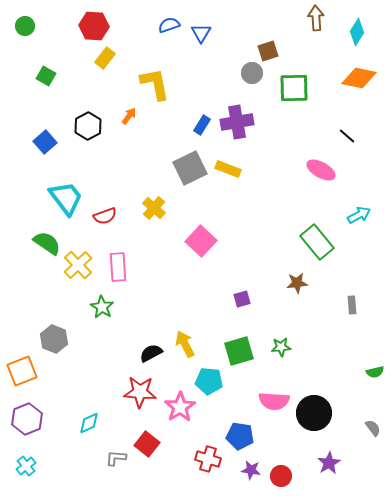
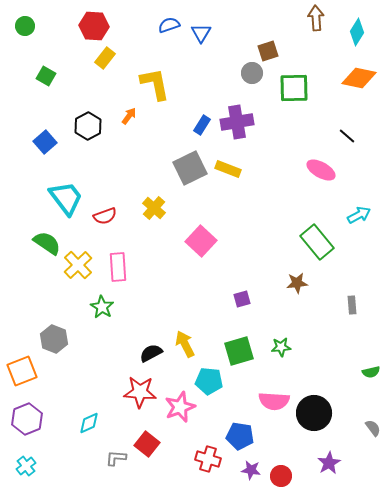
green semicircle at (375, 372): moved 4 px left
pink star at (180, 407): rotated 12 degrees clockwise
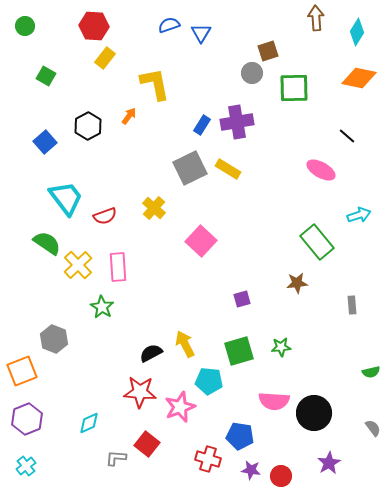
yellow rectangle at (228, 169): rotated 10 degrees clockwise
cyan arrow at (359, 215): rotated 10 degrees clockwise
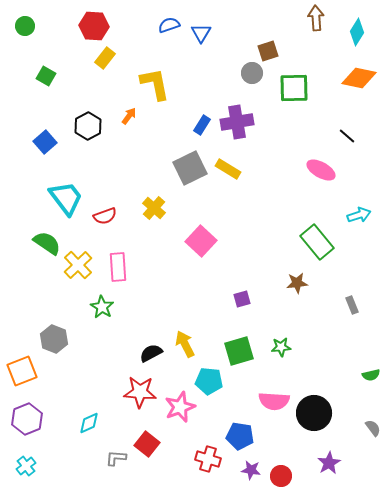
gray rectangle at (352, 305): rotated 18 degrees counterclockwise
green semicircle at (371, 372): moved 3 px down
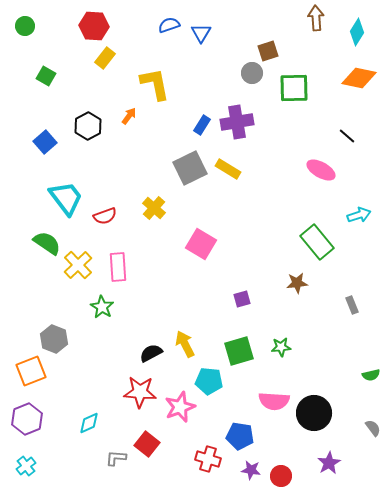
pink square at (201, 241): moved 3 px down; rotated 12 degrees counterclockwise
orange square at (22, 371): moved 9 px right
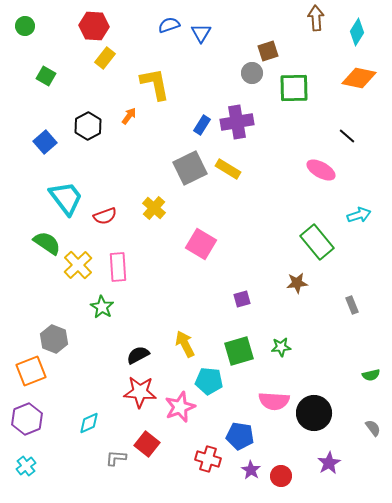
black semicircle at (151, 353): moved 13 px left, 2 px down
purple star at (251, 470): rotated 24 degrees clockwise
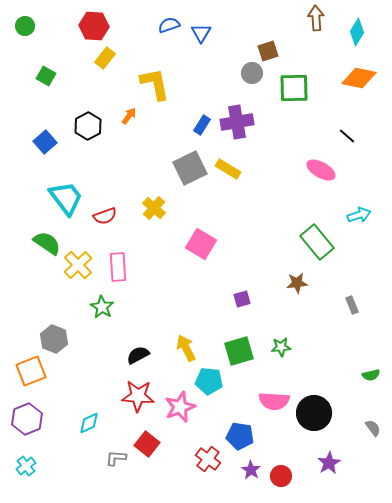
yellow arrow at (185, 344): moved 1 px right, 4 px down
red star at (140, 392): moved 2 px left, 4 px down
red cross at (208, 459): rotated 20 degrees clockwise
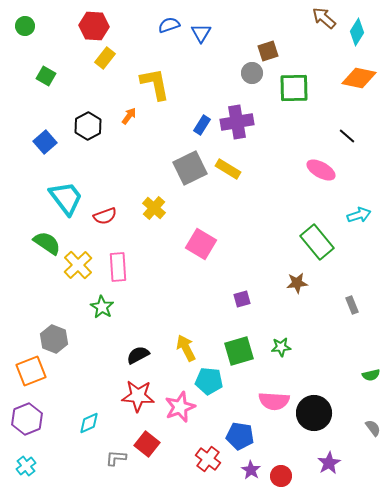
brown arrow at (316, 18): moved 8 px right; rotated 45 degrees counterclockwise
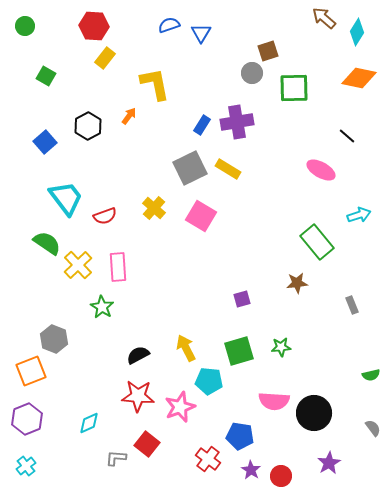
pink square at (201, 244): moved 28 px up
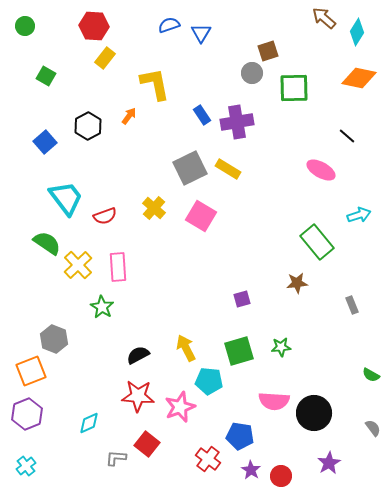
blue rectangle at (202, 125): moved 10 px up; rotated 66 degrees counterclockwise
green semicircle at (371, 375): rotated 42 degrees clockwise
purple hexagon at (27, 419): moved 5 px up
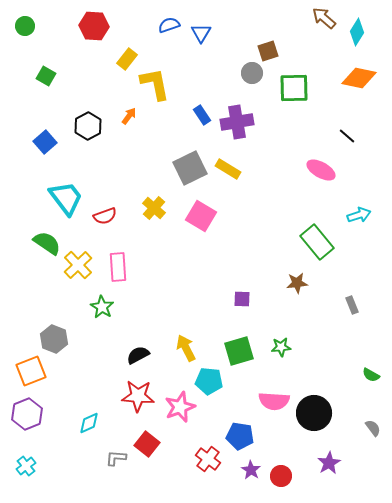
yellow rectangle at (105, 58): moved 22 px right, 1 px down
purple square at (242, 299): rotated 18 degrees clockwise
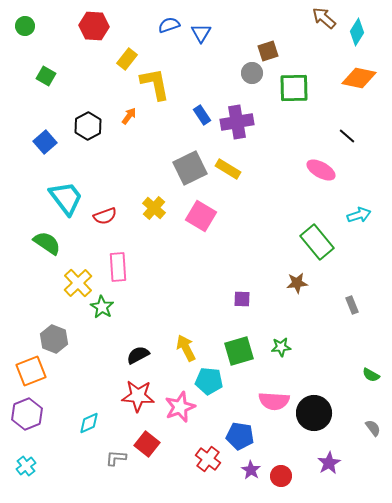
yellow cross at (78, 265): moved 18 px down
